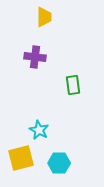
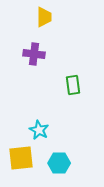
purple cross: moved 1 px left, 3 px up
yellow square: rotated 8 degrees clockwise
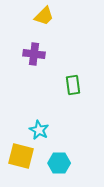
yellow trapezoid: moved 1 px up; rotated 45 degrees clockwise
yellow square: moved 2 px up; rotated 20 degrees clockwise
